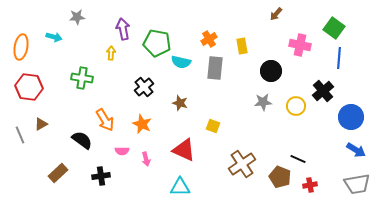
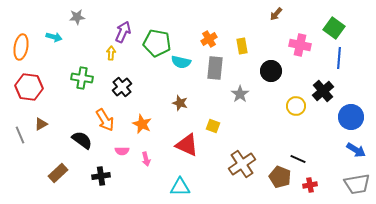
purple arrow at (123, 29): moved 3 px down; rotated 35 degrees clockwise
black cross at (144, 87): moved 22 px left
gray star at (263, 102): moved 23 px left, 8 px up; rotated 30 degrees counterclockwise
red triangle at (184, 150): moved 3 px right, 5 px up
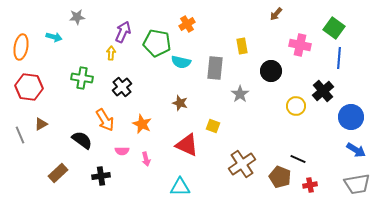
orange cross at (209, 39): moved 22 px left, 15 px up
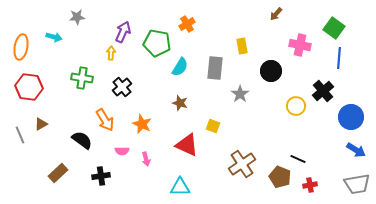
cyan semicircle at (181, 62): moved 1 px left, 5 px down; rotated 72 degrees counterclockwise
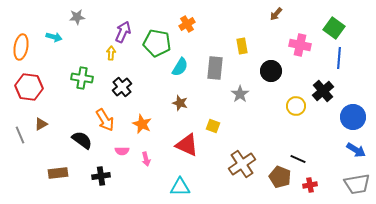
blue circle at (351, 117): moved 2 px right
brown rectangle at (58, 173): rotated 36 degrees clockwise
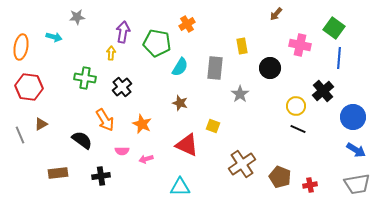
purple arrow at (123, 32): rotated 15 degrees counterclockwise
black circle at (271, 71): moved 1 px left, 3 px up
green cross at (82, 78): moved 3 px right
pink arrow at (146, 159): rotated 88 degrees clockwise
black line at (298, 159): moved 30 px up
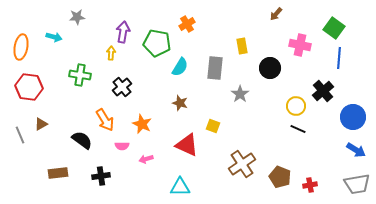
green cross at (85, 78): moved 5 px left, 3 px up
pink semicircle at (122, 151): moved 5 px up
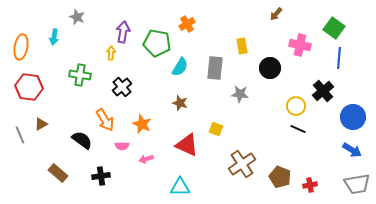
gray star at (77, 17): rotated 28 degrees clockwise
cyan arrow at (54, 37): rotated 84 degrees clockwise
gray star at (240, 94): rotated 30 degrees counterclockwise
yellow square at (213, 126): moved 3 px right, 3 px down
blue arrow at (356, 150): moved 4 px left
brown rectangle at (58, 173): rotated 48 degrees clockwise
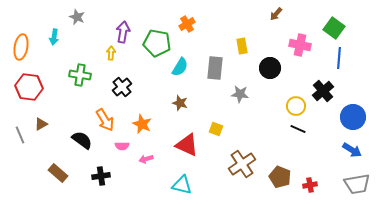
cyan triangle at (180, 187): moved 2 px right, 2 px up; rotated 15 degrees clockwise
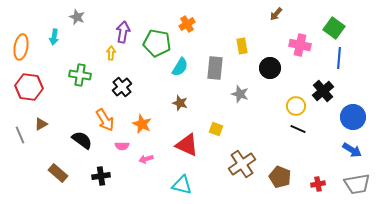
gray star at (240, 94): rotated 12 degrees clockwise
red cross at (310, 185): moved 8 px right, 1 px up
